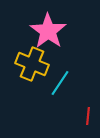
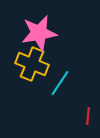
pink star: moved 9 px left, 2 px down; rotated 27 degrees clockwise
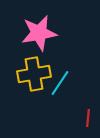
yellow cross: moved 2 px right, 10 px down; rotated 32 degrees counterclockwise
red line: moved 2 px down
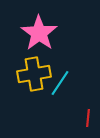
pink star: rotated 27 degrees counterclockwise
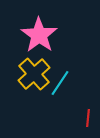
pink star: moved 2 px down
yellow cross: rotated 32 degrees counterclockwise
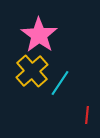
yellow cross: moved 2 px left, 3 px up
red line: moved 1 px left, 3 px up
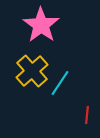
pink star: moved 2 px right, 10 px up
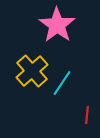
pink star: moved 16 px right
cyan line: moved 2 px right
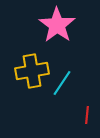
yellow cross: rotated 32 degrees clockwise
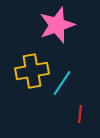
pink star: rotated 18 degrees clockwise
red line: moved 7 px left, 1 px up
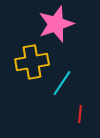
pink star: moved 1 px left, 1 px up
yellow cross: moved 9 px up
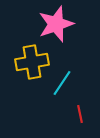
red line: rotated 18 degrees counterclockwise
